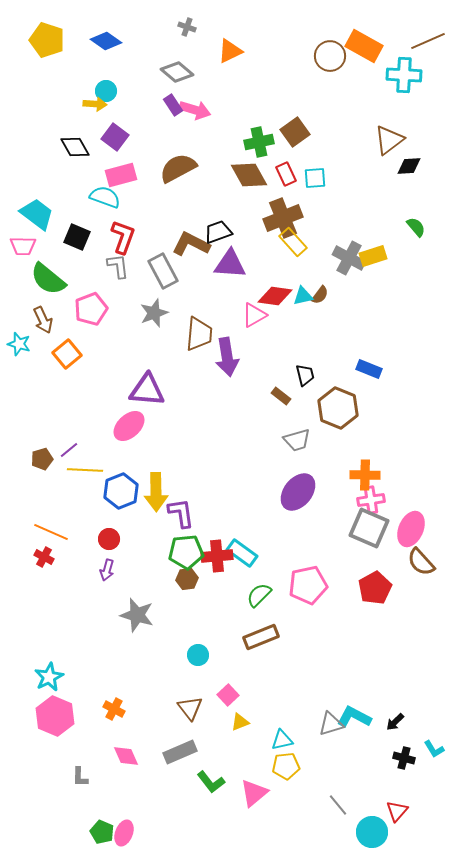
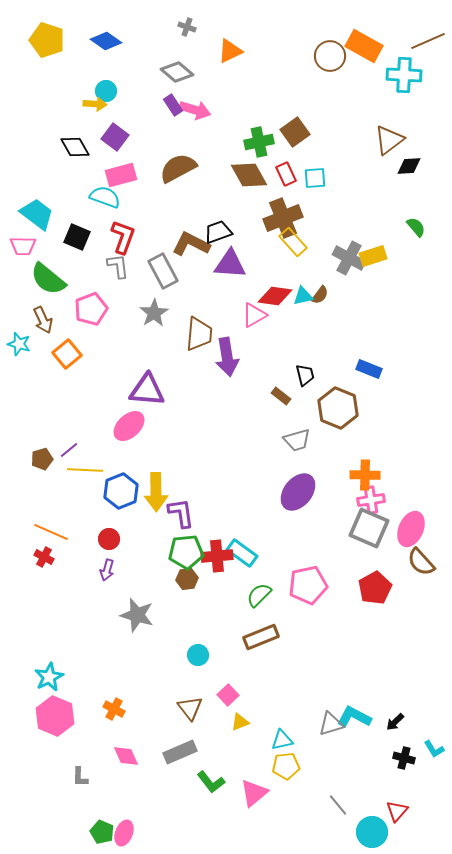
gray star at (154, 313): rotated 12 degrees counterclockwise
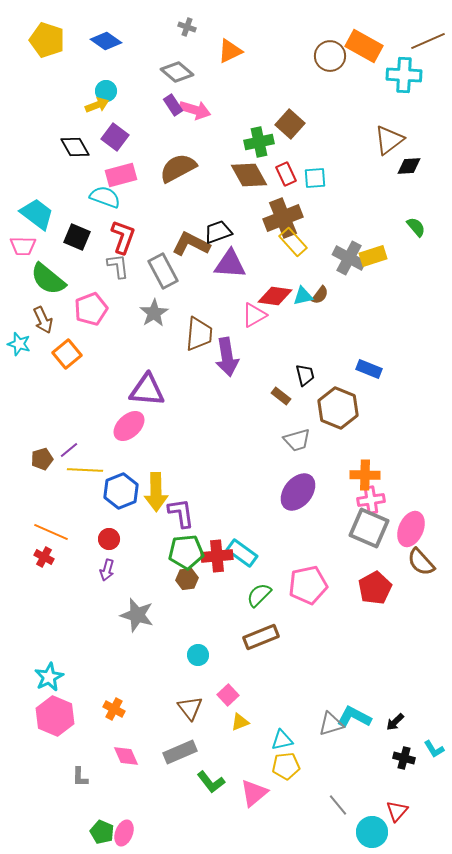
yellow arrow at (95, 104): moved 2 px right, 1 px down; rotated 25 degrees counterclockwise
brown square at (295, 132): moved 5 px left, 8 px up; rotated 12 degrees counterclockwise
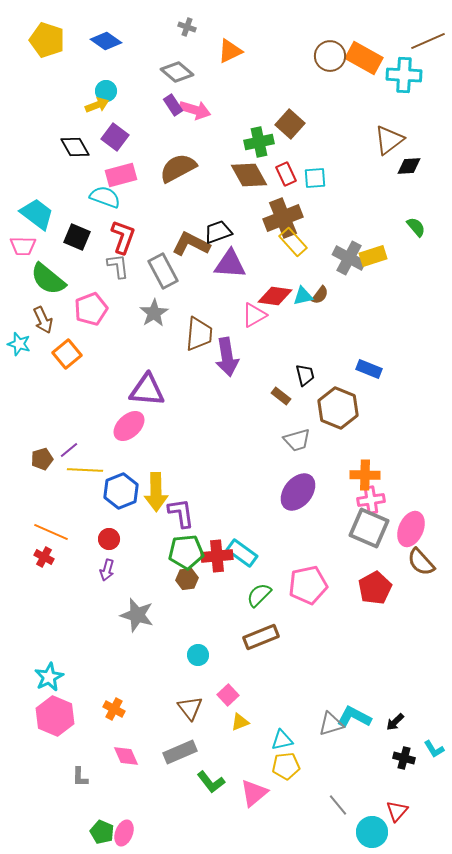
orange rectangle at (364, 46): moved 12 px down
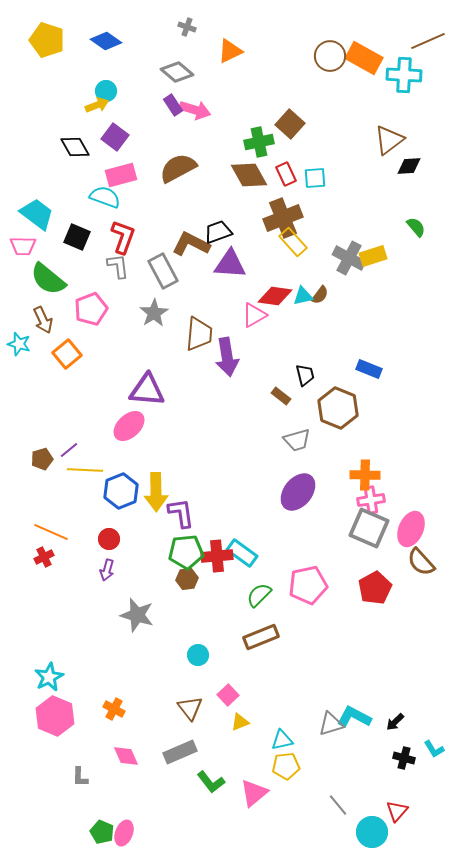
red cross at (44, 557): rotated 36 degrees clockwise
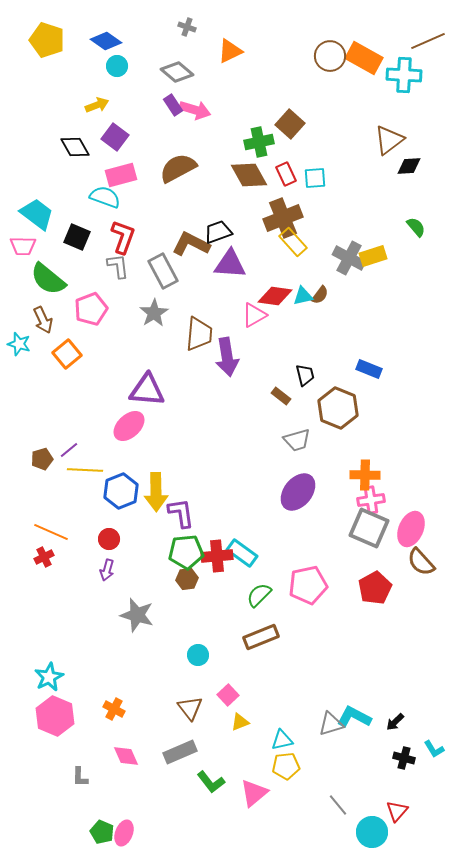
cyan circle at (106, 91): moved 11 px right, 25 px up
